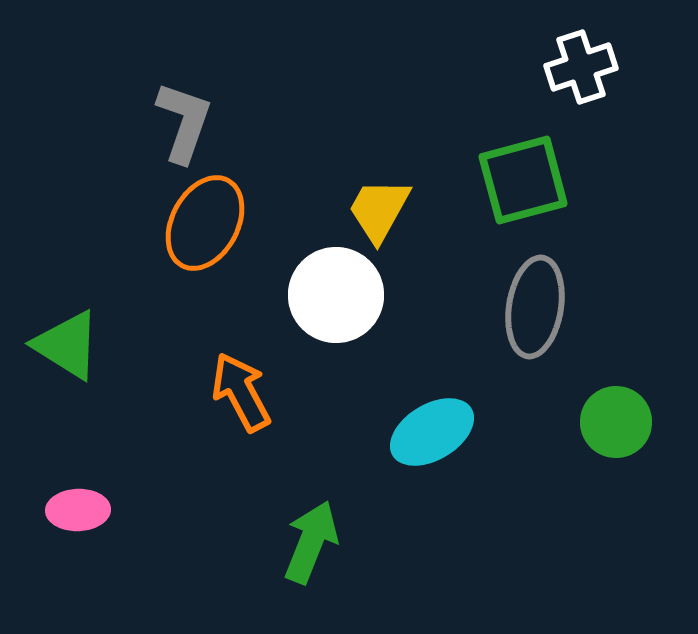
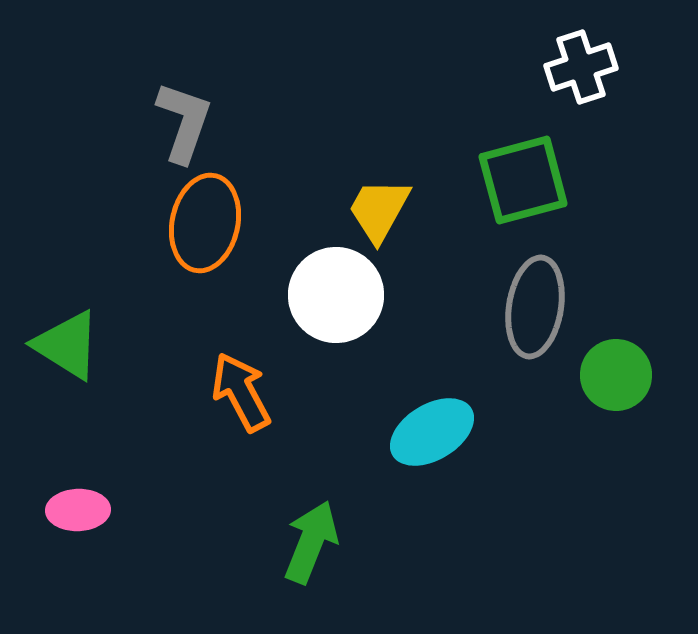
orange ellipse: rotated 16 degrees counterclockwise
green circle: moved 47 px up
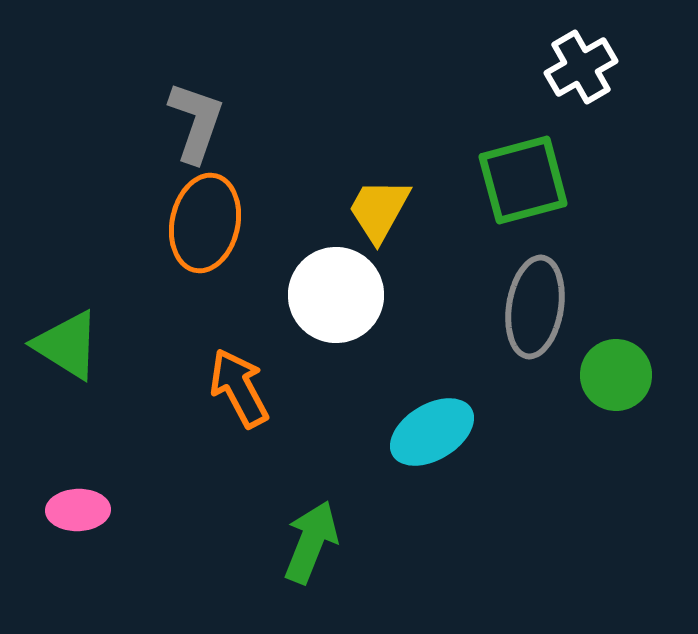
white cross: rotated 12 degrees counterclockwise
gray L-shape: moved 12 px right
orange arrow: moved 2 px left, 4 px up
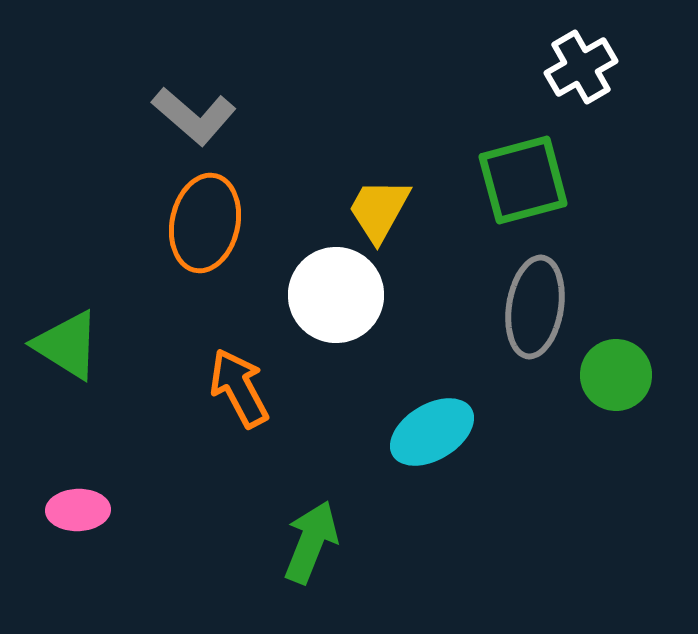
gray L-shape: moved 2 px left, 6 px up; rotated 112 degrees clockwise
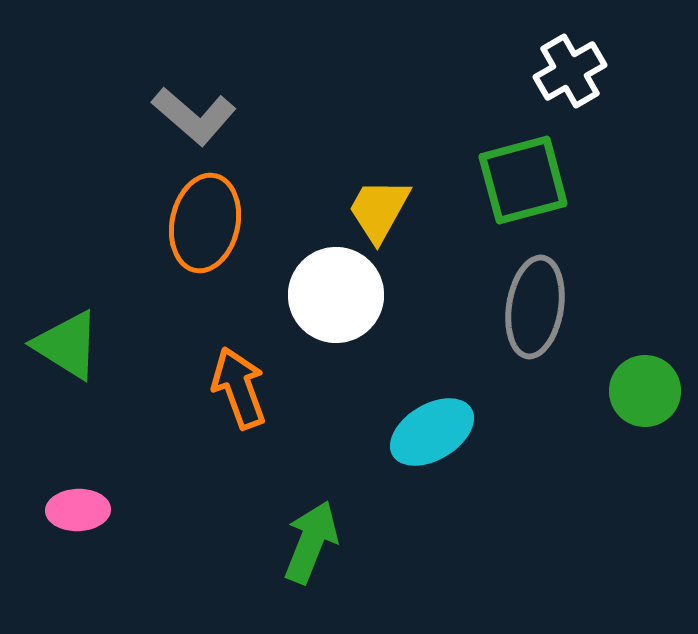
white cross: moved 11 px left, 4 px down
green circle: moved 29 px right, 16 px down
orange arrow: rotated 8 degrees clockwise
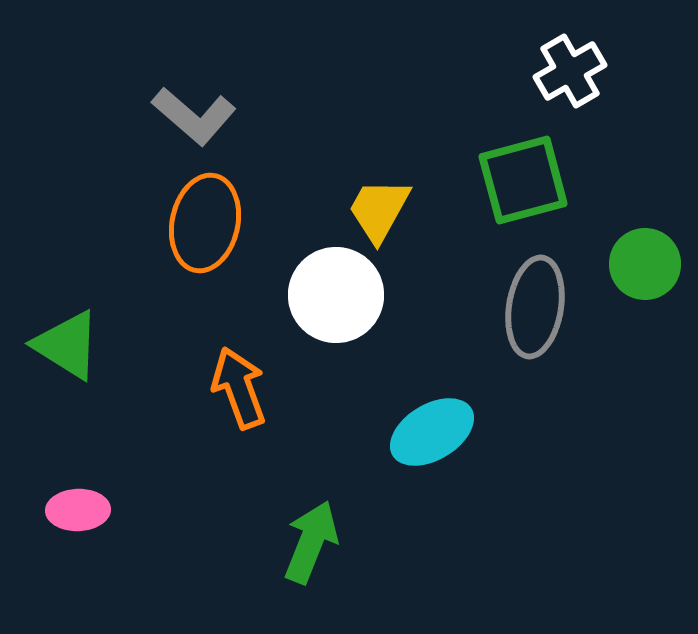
green circle: moved 127 px up
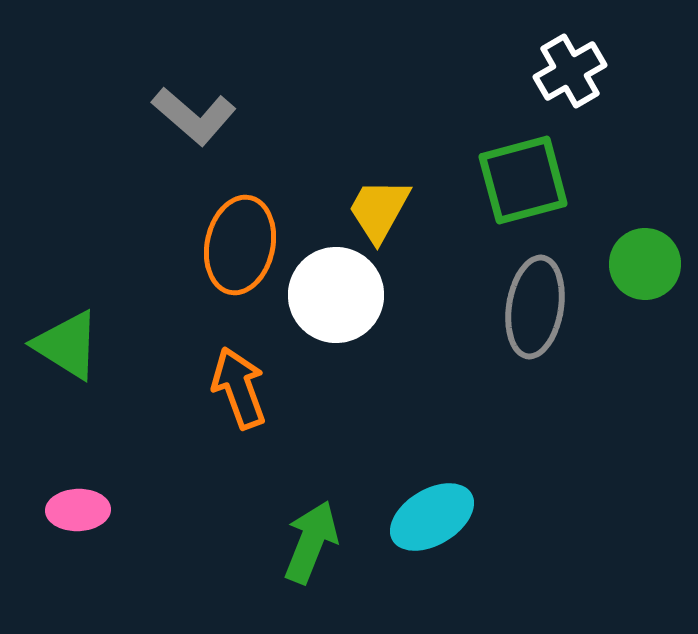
orange ellipse: moved 35 px right, 22 px down
cyan ellipse: moved 85 px down
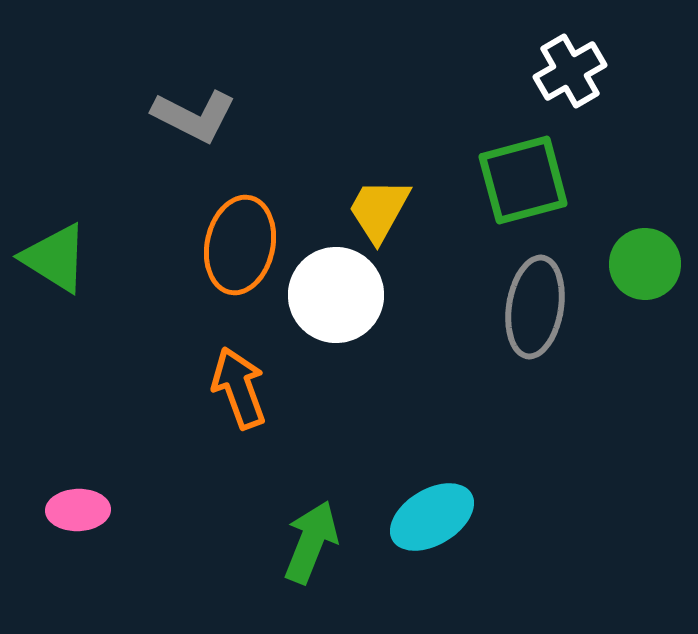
gray L-shape: rotated 14 degrees counterclockwise
green triangle: moved 12 px left, 87 px up
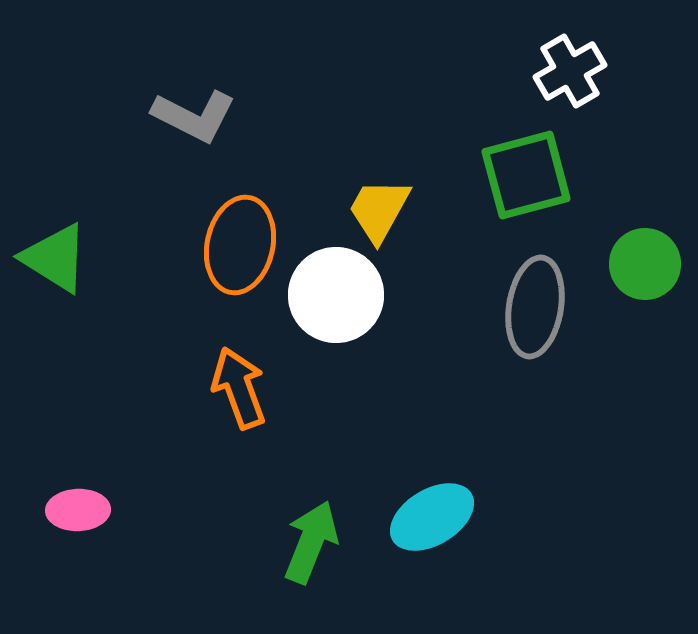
green square: moved 3 px right, 5 px up
